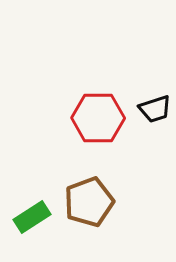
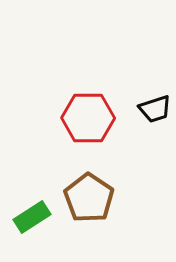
red hexagon: moved 10 px left
brown pentagon: moved 4 px up; rotated 18 degrees counterclockwise
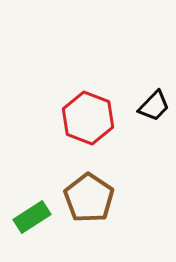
black trapezoid: moved 1 px left, 3 px up; rotated 28 degrees counterclockwise
red hexagon: rotated 21 degrees clockwise
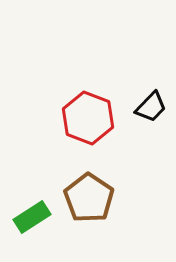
black trapezoid: moved 3 px left, 1 px down
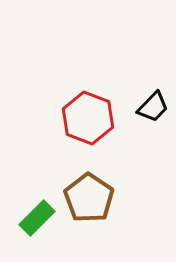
black trapezoid: moved 2 px right
green rectangle: moved 5 px right, 1 px down; rotated 12 degrees counterclockwise
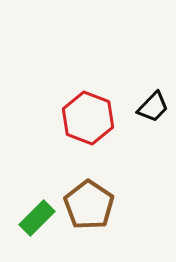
brown pentagon: moved 7 px down
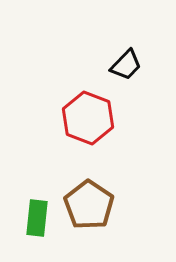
black trapezoid: moved 27 px left, 42 px up
green rectangle: rotated 39 degrees counterclockwise
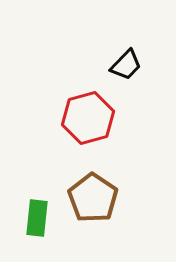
red hexagon: rotated 24 degrees clockwise
brown pentagon: moved 4 px right, 7 px up
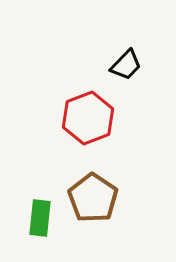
red hexagon: rotated 6 degrees counterclockwise
green rectangle: moved 3 px right
